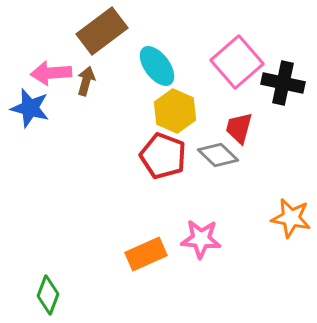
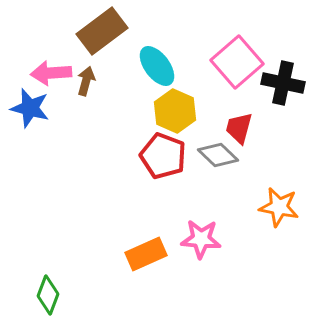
orange star: moved 12 px left, 11 px up
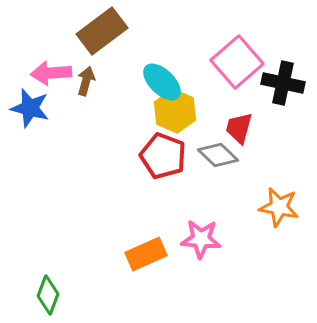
cyan ellipse: moved 5 px right, 16 px down; rotated 9 degrees counterclockwise
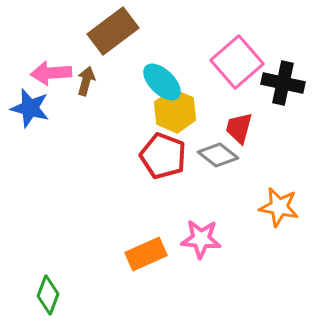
brown rectangle: moved 11 px right
gray diamond: rotated 6 degrees counterclockwise
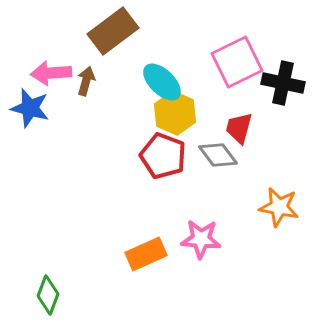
pink square: rotated 15 degrees clockwise
yellow hexagon: moved 2 px down
gray diamond: rotated 15 degrees clockwise
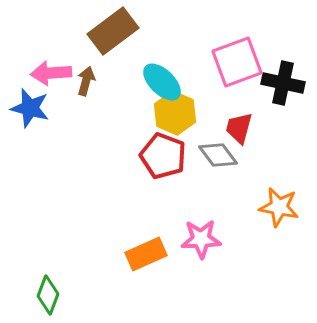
pink square: rotated 6 degrees clockwise
pink star: rotated 6 degrees counterclockwise
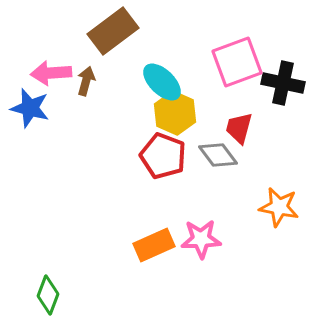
orange rectangle: moved 8 px right, 9 px up
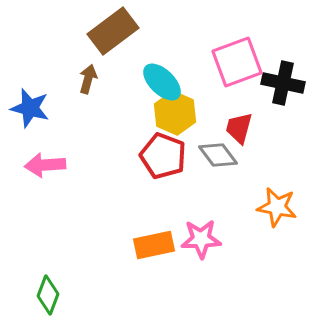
pink arrow: moved 6 px left, 92 px down
brown arrow: moved 2 px right, 2 px up
orange star: moved 2 px left
orange rectangle: rotated 12 degrees clockwise
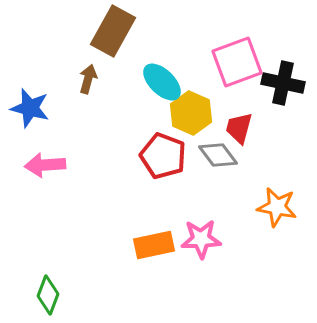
brown rectangle: rotated 24 degrees counterclockwise
yellow hexagon: moved 16 px right
